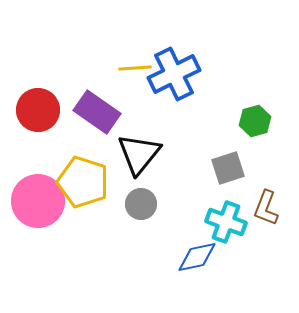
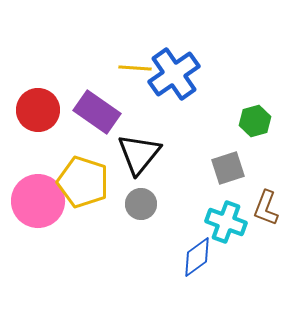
yellow line: rotated 8 degrees clockwise
blue cross: rotated 9 degrees counterclockwise
blue diamond: rotated 24 degrees counterclockwise
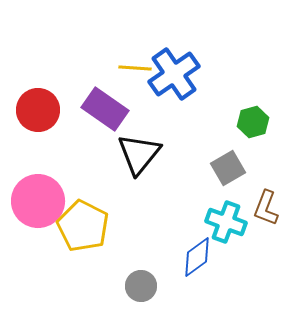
purple rectangle: moved 8 px right, 3 px up
green hexagon: moved 2 px left, 1 px down
gray square: rotated 12 degrees counterclockwise
yellow pentagon: moved 44 px down; rotated 9 degrees clockwise
gray circle: moved 82 px down
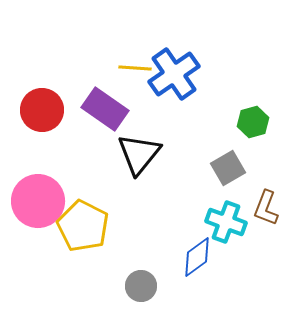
red circle: moved 4 px right
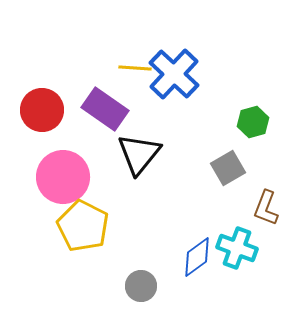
blue cross: rotated 12 degrees counterclockwise
pink circle: moved 25 px right, 24 px up
cyan cross: moved 11 px right, 26 px down
